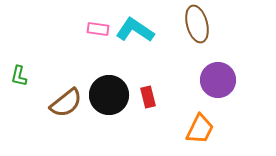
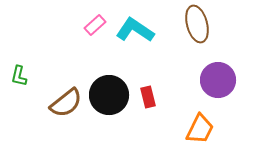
pink rectangle: moved 3 px left, 4 px up; rotated 50 degrees counterclockwise
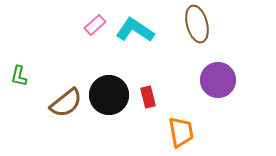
orange trapezoid: moved 19 px left, 3 px down; rotated 36 degrees counterclockwise
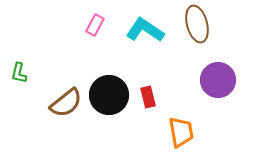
pink rectangle: rotated 20 degrees counterclockwise
cyan L-shape: moved 10 px right
green L-shape: moved 3 px up
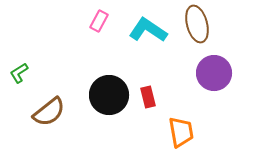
pink rectangle: moved 4 px right, 4 px up
cyan L-shape: moved 3 px right
green L-shape: rotated 45 degrees clockwise
purple circle: moved 4 px left, 7 px up
brown semicircle: moved 17 px left, 9 px down
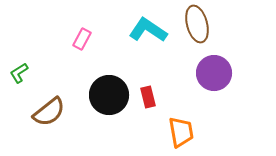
pink rectangle: moved 17 px left, 18 px down
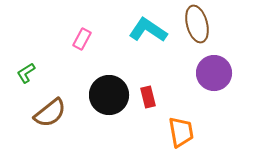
green L-shape: moved 7 px right
brown semicircle: moved 1 px right, 1 px down
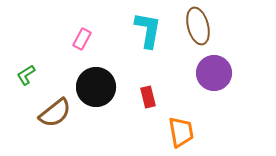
brown ellipse: moved 1 px right, 2 px down
cyan L-shape: rotated 66 degrees clockwise
green L-shape: moved 2 px down
black circle: moved 13 px left, 8 px up
brown semicircle: moved 5 px right
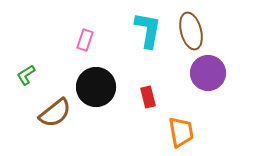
brown ellipse: moved 7 px left, 5 px down
pink rectangle: moved 3 px right, 1 px down; rotated 10 degrees counterclockwise
purple circle: moved 6 px left
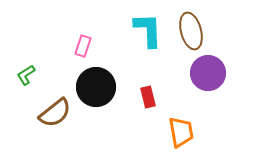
cyan L-shape: rotated 12 degrees counterclockwise
pink rectangle: moved 2 px left, 6 px down
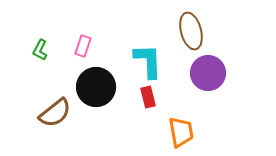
cyan L-shape: moved 31 px down
green L-shape: moved 14 px right, 25 px up; rotated 30 degrees counterclockwise
